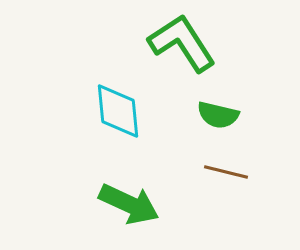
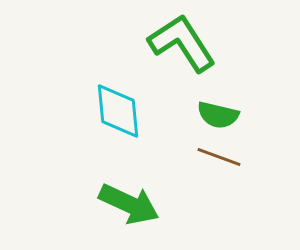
brown line: moved 7 px left, 15 px up; rotated 6 degrees clockwise
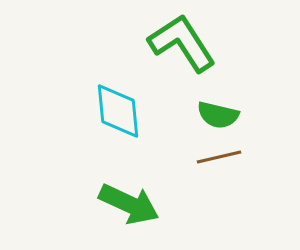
brown line: rotated 33 degrees counterclockwise
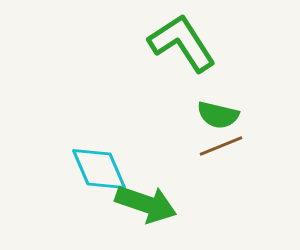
cyan diamond: moved 19 px left, 58 px down; rotated 18 degrees counterclockwise
brown line: moved 2 px right, 11 px up; rotated 9 degrees counterclockwise
green arrow: moved 17 px right; rotated 6 degrees counterclockwise
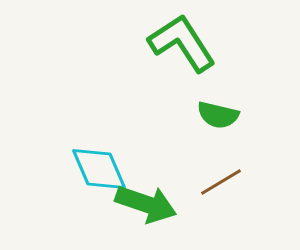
brown line: moved 36 px down; rotated 9 degrees counterclockwise
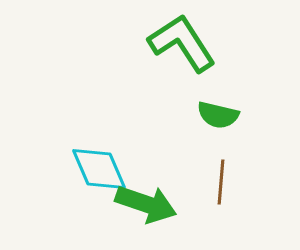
brown line: rotated 54 degrees counterclockwise
